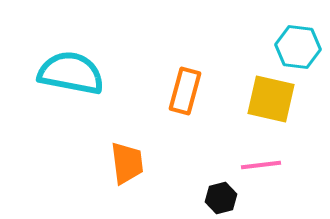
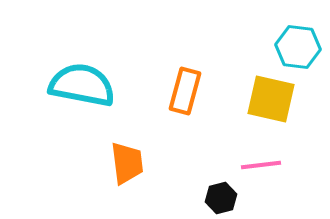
cyan semicircle: moved 11 px right, 12 px down
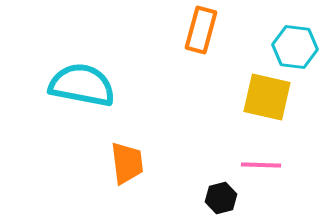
cyan hexagon: moved 3 px left
orange rectangle: moved 16 px right, 61 px up
yellow square: moved 4 px left, 2 px up
pink line: rotated 9 degrees clockwise
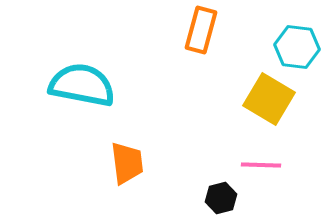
cyan hexagon: moved 2 px right
yellow square: moved 2 px right, 2 px down; rotated 18 degrees clockwise
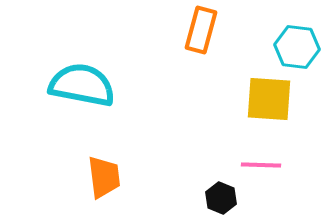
yellow square: rotated 27 degrees counterclockwise
orange trapezoid: moved 23 px left, 14 px down
black hexagon: rotated 24 degrees counterclockwise
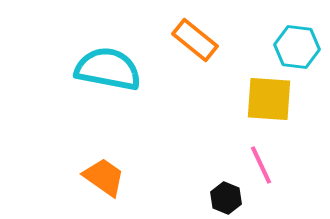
orange rectangle: moved 6 px left, 10 px down; rotated 66 degrees counterclockwise
cyan semicircle: moved 26 px right, 16 px up
pink line: rotated 63 degrees clockwise
orange trapezoid: rotated 48 degrees counterclockwise
black hexagon: moved 5 px right
